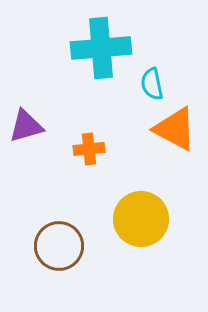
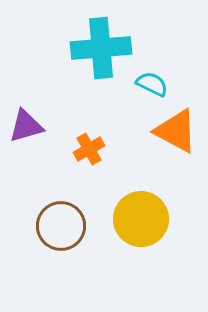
cyan semicircle: rotated 128 degrees clockwise
orange triangle: moved 1 px right, 2 px down
orange cross: rotated 24 degrees counterclockwise
brown circle: moved 2 px right, 20 px up
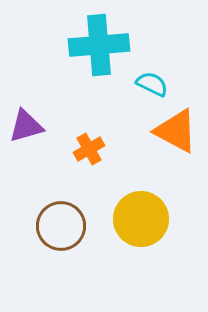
cyan cross: moved 2 px left, 3 px up
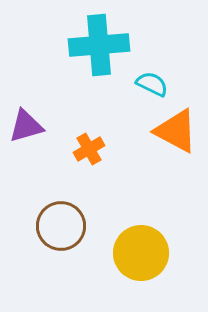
yellow circle: moved 34 px down
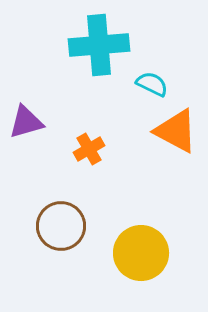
purple triangle: moved 4 px up
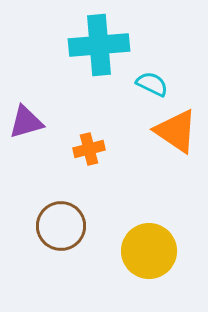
orange triangle: rotated 6 degrees clockwise
orange cross: rotated 16 degrees clockwise
yellow circle: moved 8 px right, 2 px up
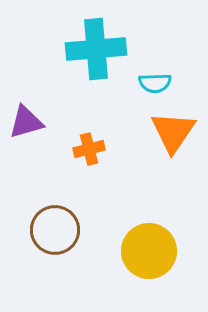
cyan cross: moved 3 px left, 4 px down
cyan semicircle: moved 3 px right, 1 px up; rotated 152 degrees clockwise
orange triangle: moved 3 px left, 1 px down; rotated 30 degrees clockwise
brown circle: moved 6 px left, 4 px down
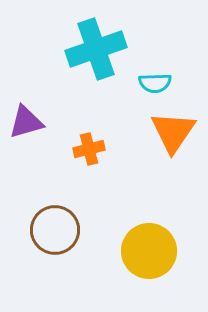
cyan cross: rotated 14 degrees counterclockwise
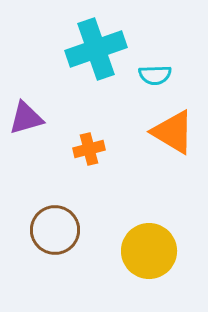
cyan semicircle: moved 8 px up
purple triangle: moved 4 px up
orange triangle: rotated 33 degrees counterclockwise
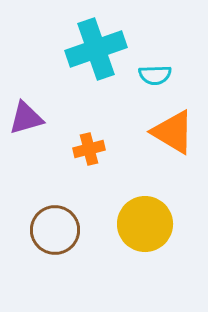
yellow circle: moved 4 px left, 27 px up
